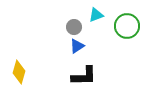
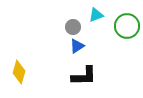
gray circle: moved 1 px left
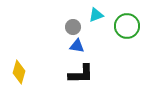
blue triangle: rotated 42 degrees clockwise
black L-shape: moved 3 px left, 2 px up
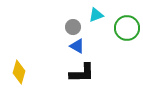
green circle: moved 2 px down
blue triangle: rotated 21 degrees clockwise
black L-shape: moved 1 px right, 1 px up
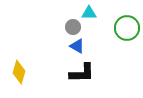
cyan triangle: moved 7 px left, 2 px up; rotated 21 degrees clockwise
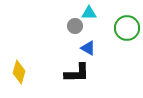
gray circle: moved 2 px right, 1 px up
blue triangle: moved 11 px right, 2 px down
black L-shape: moved 5 px left
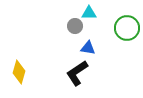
blue triangle: rotated 21 degrees counterclockwise
black L-shape: rotated 148 degrees clockwise
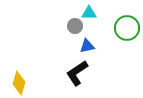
blue triangle: moved 1 px left, 2 px up; rotated 21 degrees counterclockwise
yellow diamond: moved 11 px down
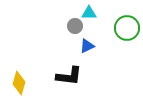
blue triangle: rotated 14 degrees counterclockwise
black L-shape: moved 8 px left, 3 px down; rotated 140 degrees counterclockwise
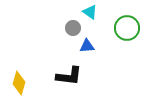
cyan triangle: moved 1 px right, 1 px up; rotated 35 degrees clockwise
gray circle: moved 2 px left, 2 px down
blue triangle: rotated 21 degrees clockwise
